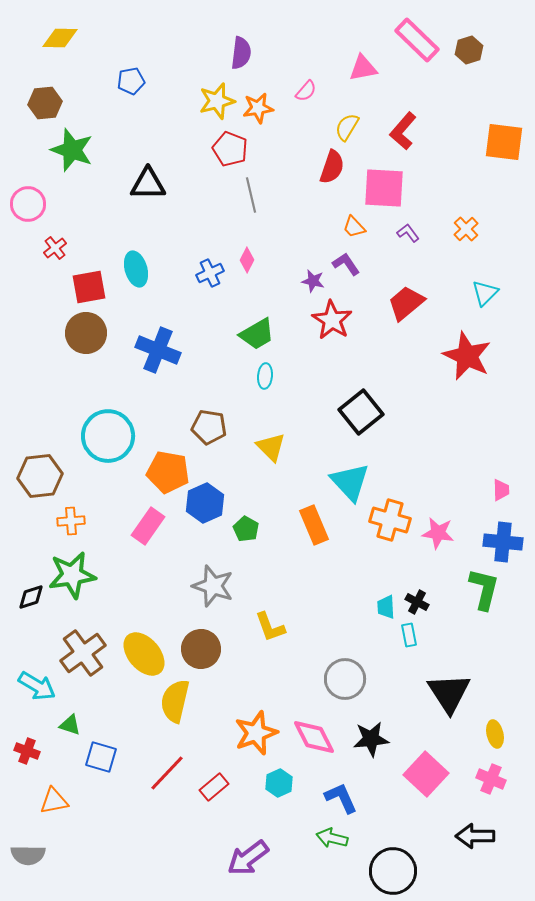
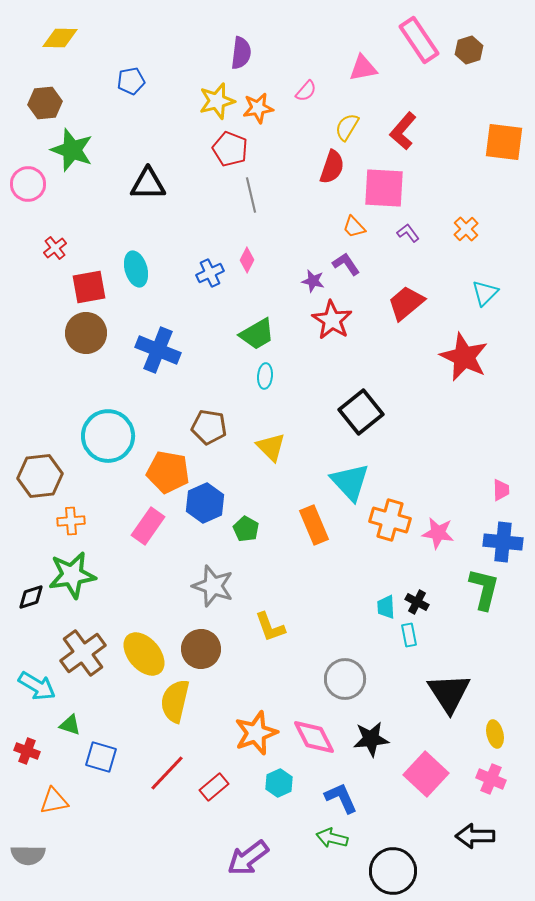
pink rectangle at (417, 40): moved 2 px right; rotated 12 degrees clockwise
pink circle at (28, 204): moved 20 px up
red star at (467, 356): moved 3 px left, 1 px down
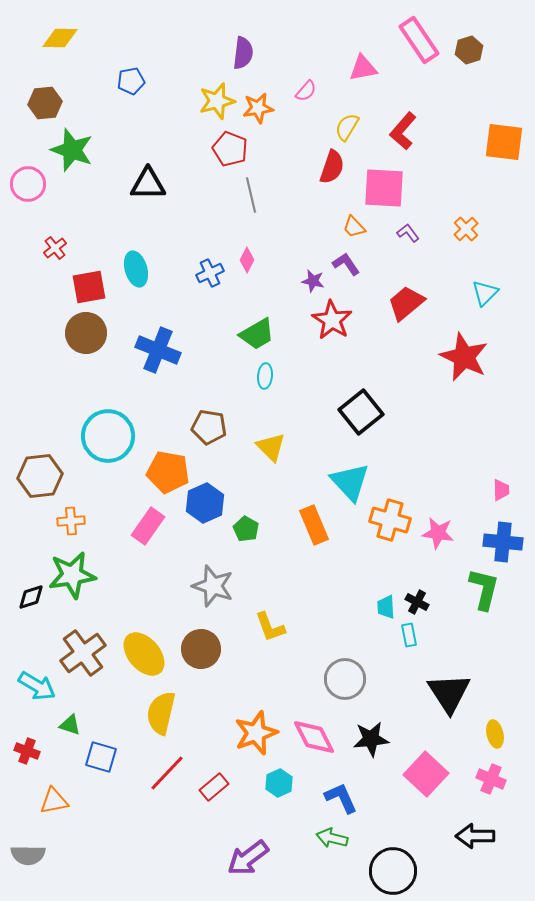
purple semicircle at (241, 53): moved 2 px right
yellow semicircle at (175, 701): moved 14 px left, 12 px down
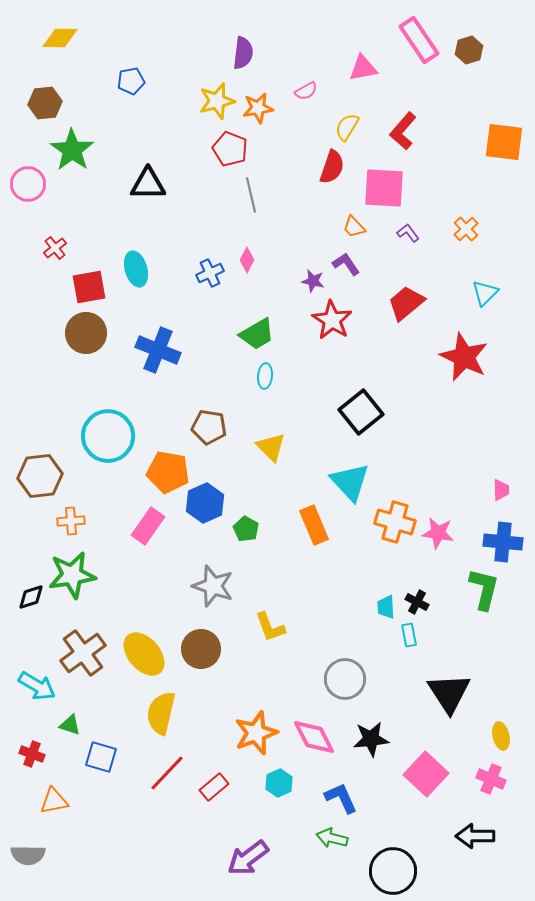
pink semicircle at (306, 91): rotated 20 degrees clockwise
green star at (72, 150): rotated 15 degrees clockwise
orange cross at (390, 520): moved 5 px right, 2 px down
yellow ellipse at (495, 734): moved 6 px right, 2 px down
red cross at (27, 751): moved 5 px right, 3 px down
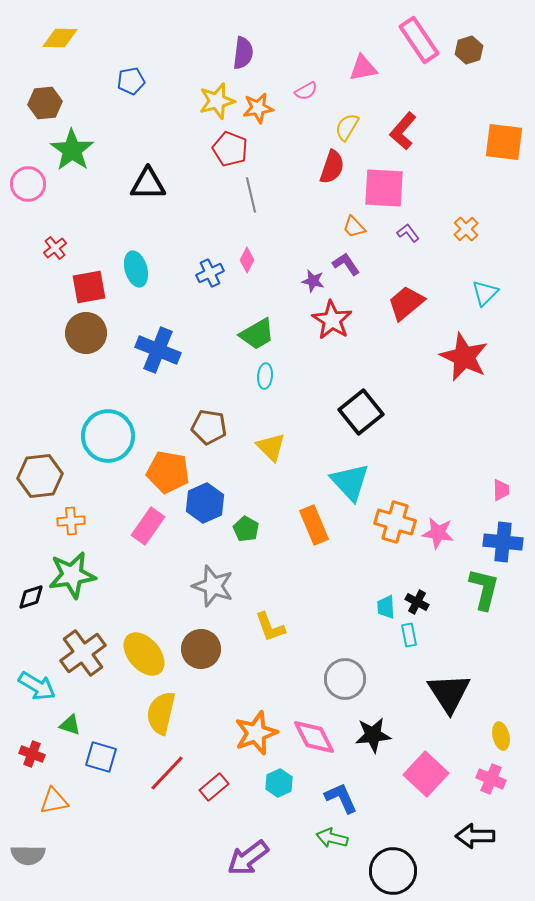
black star at (371, 739): moved 2 px right, 4 px up
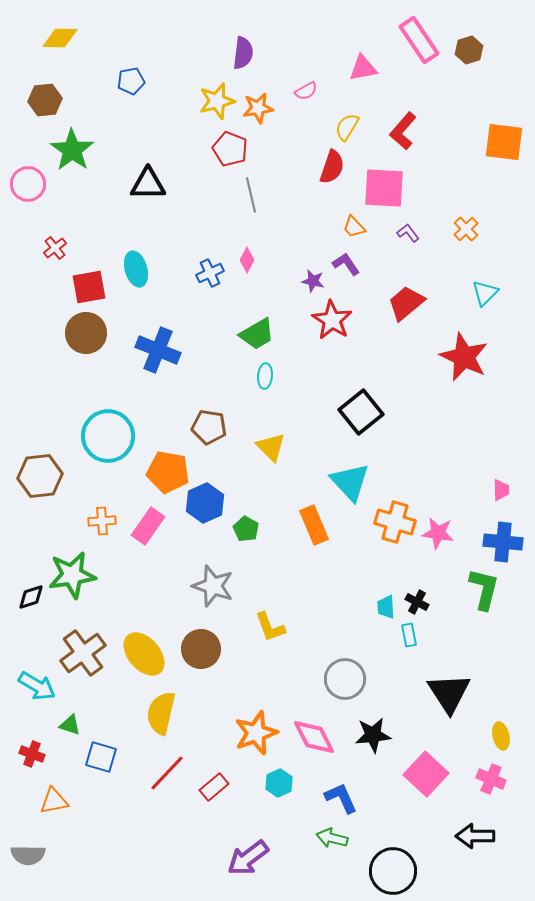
brown hexagon at (45, 103): moved 3 px up
orange cross at (71, 521): moved 31 px right
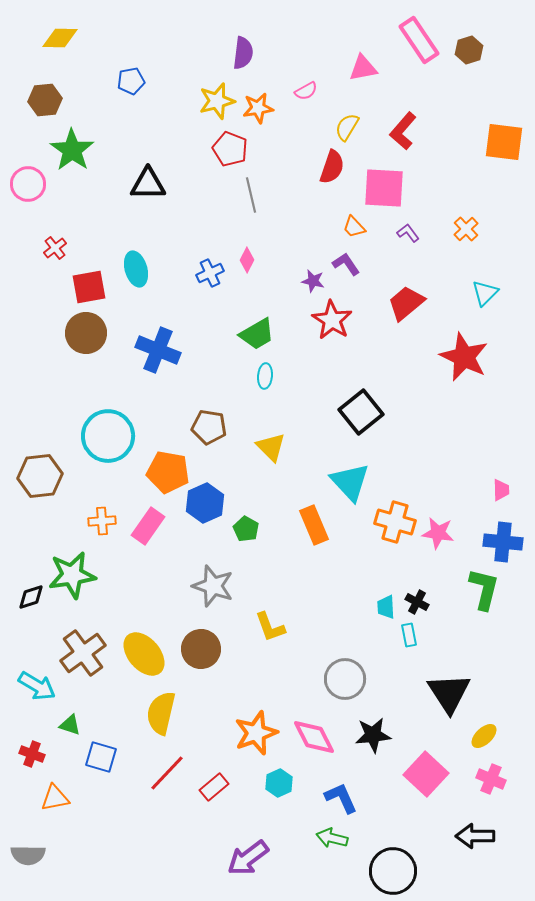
yellow ellipse at (501, 736): moved 17 px left; rotated 60 degrees clockwise
orange triangle at (54, 801): moved 1 px right, 3 px up
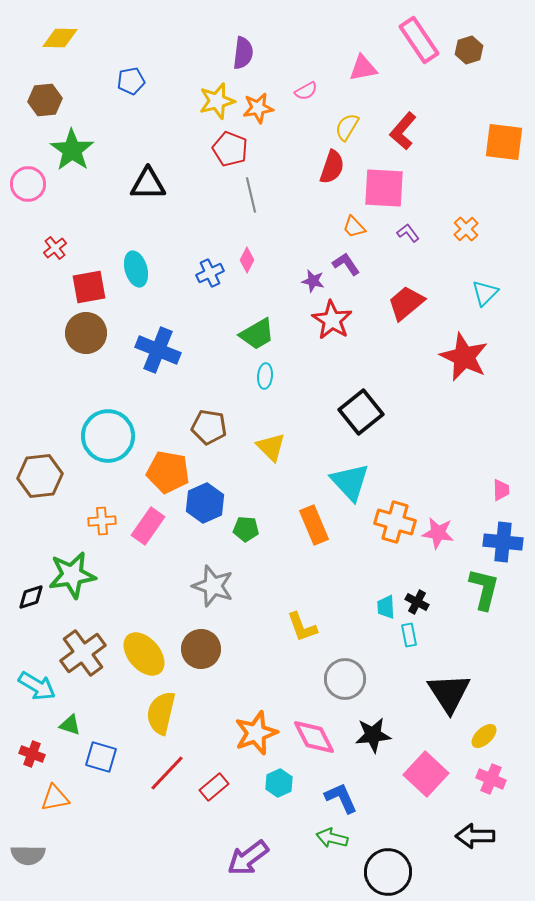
green pentagon at (246, 529): rotated 25 degrees counterclockwise
yellow L-shape at (270, 627): moved 32 px right
black circle at (393, 871): moved 5 px left, 1 px down
